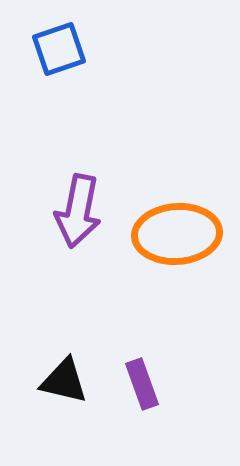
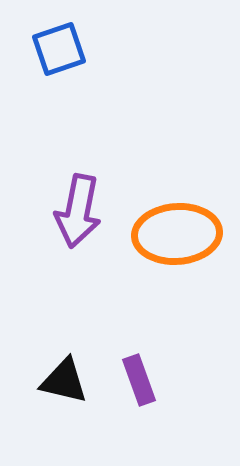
purple rectangle: moved 3 px left, 4 px up
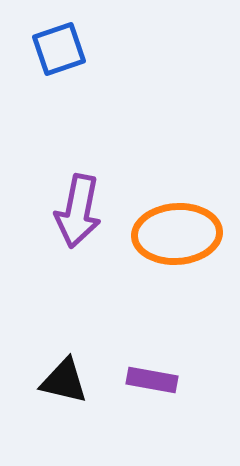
purple rectangle: moved 13 px right; rotated 60 degrees counterclockwise
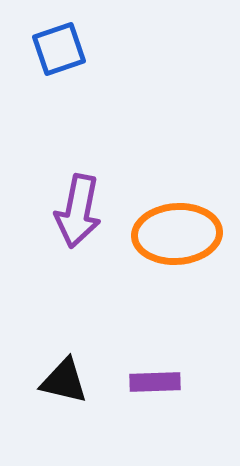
purple rectangle: moved 3 px right, 2 px down; rotated 12 degrees counterclockwise
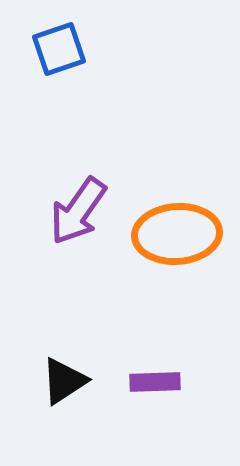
purple arrow: rotated 24 degrees clockwise
black triangle: rotated 46 degrees counterclockwise
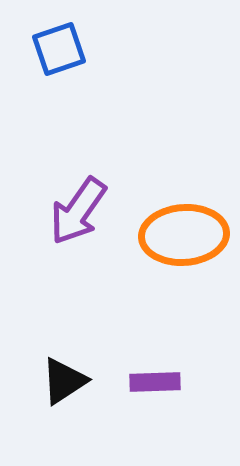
orange ellipse: moved 7 px right, 1 px down
